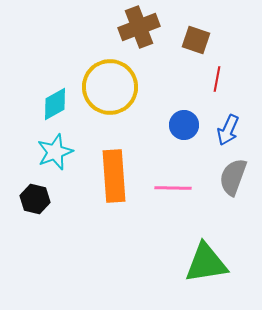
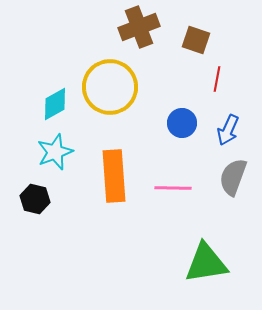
blue circle: moved 2 px left, 2 px up
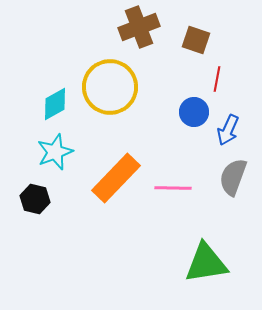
blue circle: moved 12 px right, 11 px up
orange rectangle: moved 2 px right, 2 px down; rotated 48 degrees clockwise
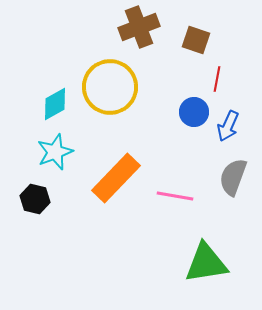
blue arrow: moved 4 px up
pink line: moved 2 px right, 8 px down; rotated 9 degrees clockwise
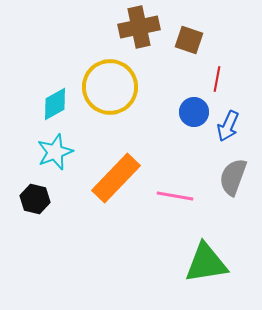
brown cross: rotated 9 degrees clockwise
brown square: moved 7 px left
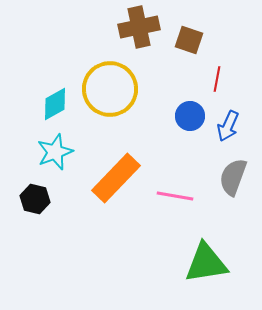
yellow circle: moved 2 px down
blue circle: moved 4 px left, 4 px down
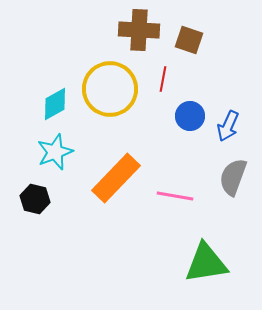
brown cross: moved 3 px down; rotated 15 degrees clockwise
red line: moved 54 px left
